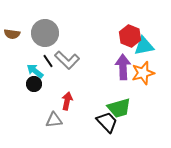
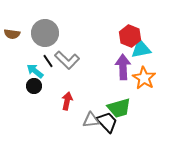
cyan triangle: moved 3 px left, 3 px down
orange star: moved 1 px right, 5 px down; rotated 25 degrees counterclockwise
black circle: moved 2 px down
gray triangle: moved 37 px right
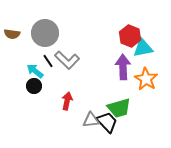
cyan triangle: moved 2 px right, 1 px up
orange star: moved 2 px right, 1 px down
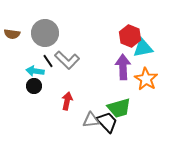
cyan arrow: rotated 30 degrees counterclockwise
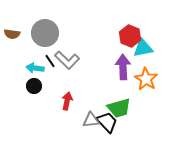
black line: moved 2 px right
cyan arrow: moved 3 px up
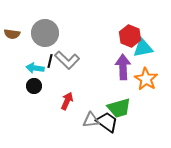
black line: rotated 48 degrees clockwise
red arrow: rotated 12 degrees clockwise
black trapezoid: rotated 10 degrees counterclockwise
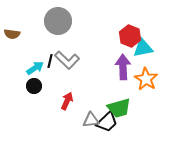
gray circle: moved 13 px right, 12 px up
cyan arrow: rotated 138 degrees clockwise
black trapezoid: rotated 100 degrees clockwise
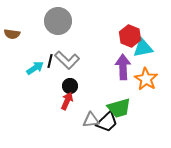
black circle: moved 36 px right
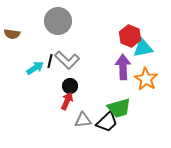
gray triangle: moved 8 px left
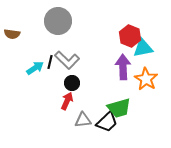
black line: moved 1 px down
black circle: moved 2 px right, 3 px up
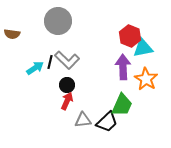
black circle: moved 5 px left, 2 px down
green trapezoid: moved 3 px right, 3 px up; rotated 50 degrees counterclockwise
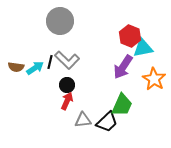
gray circle: moved 2 px right
brown semicircle: moved 4 px right, 33 px down
purple arrow: rotated 145 degrees counterclockwise
orange star: moved 8 px right
